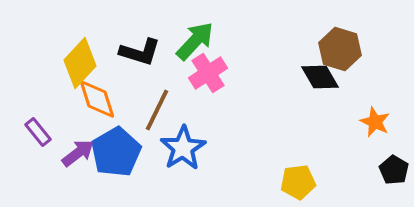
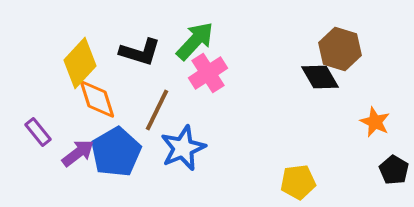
blue star: rotated 9 degrees clockwise
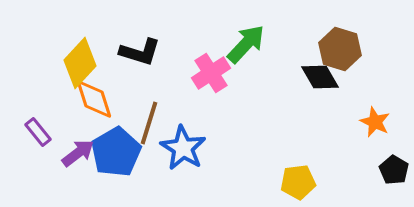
green arrow: moved 51 px right, 3 px down
pink cross: moved 3 px right
orange diamond: moved 3 px left
brown line: moved 8 px left, 13 px down; rotated 9 degrees counterclockwise
blue star: rotated 18 degrees counterclockwise
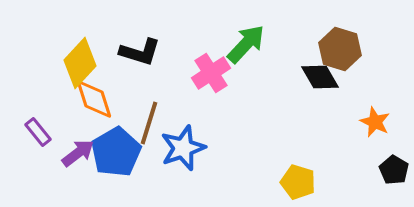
blue star: rotated 21 degrees clockwise
yellow pentagon: rotated 24 degrees clockwise
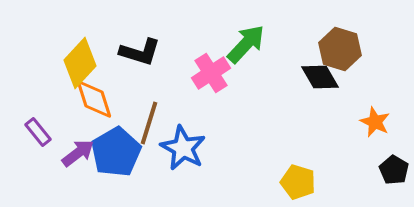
blue star: rotated 24 degrees counterclockwise
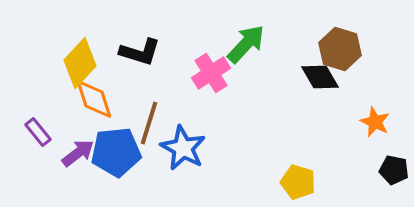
blue pentagon: rotated 24 degrees clockwise
black pentagon: rotated 20 degrees counterclockwise
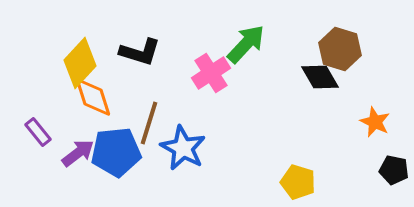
orange diamond: moved 1 px left, 2 px up
